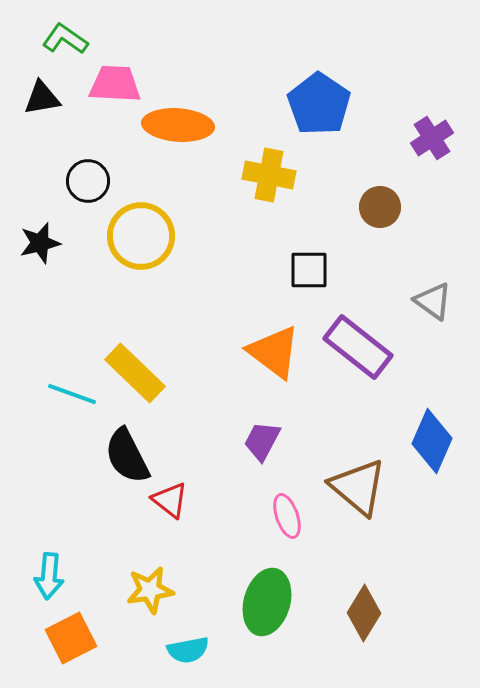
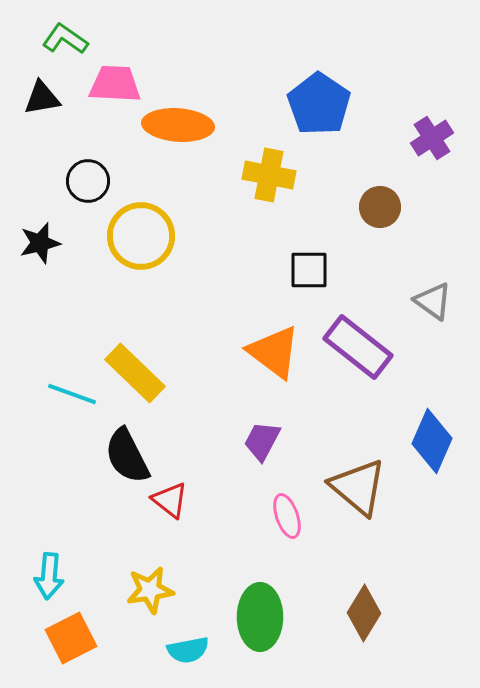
green ellipse: moved 7 px left, 15 px down; rotated 16 degrees counterclockwise
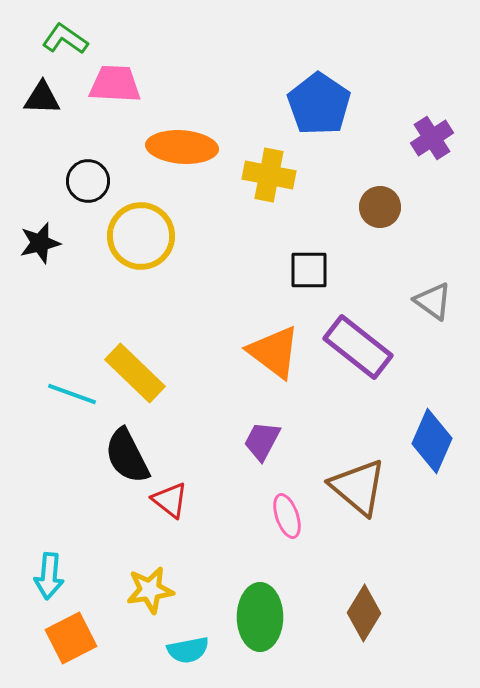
black triangle: rotated 12 degrees clockwise
orange ellipse: moved 4 px right, 22 px down
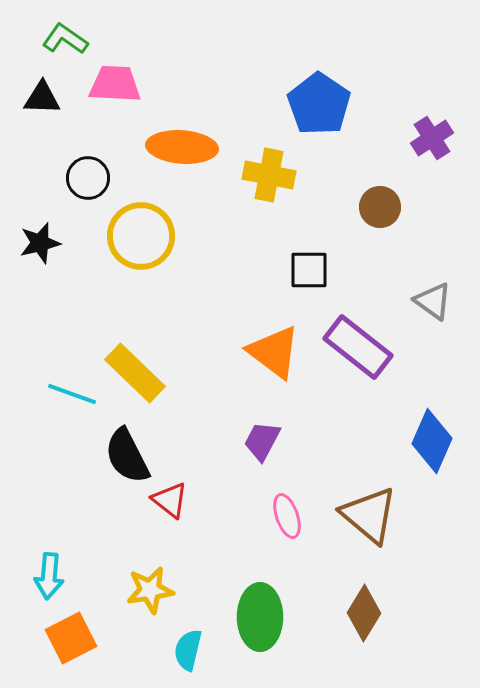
black circle: moved 3 px up
brown triangle: moved 11 px right, 28 px down
cyan semicircle: rotated 114 degrees clockwise
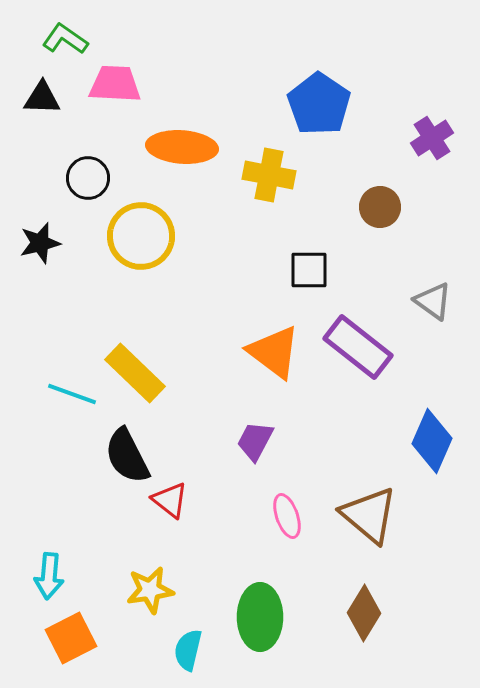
purple trapezoid: moved 7 px left
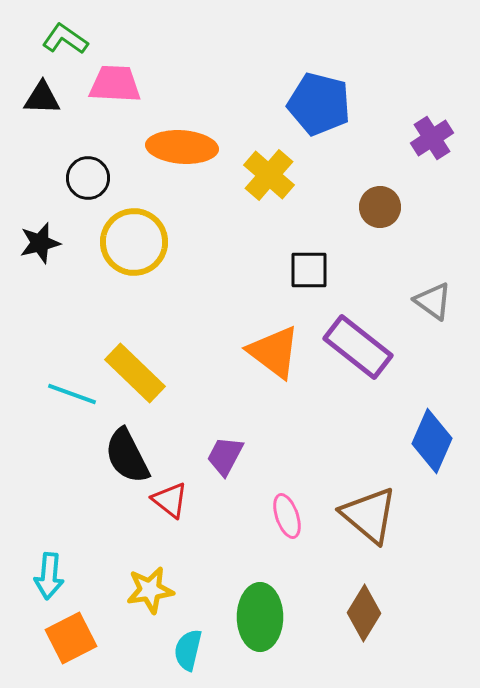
blue pentagon: rotated 20 degrees counterclockwise
yellow cross: rotated 30 degrees clockwise
yellow circle: moved 7 px left, 6 px down
purple trapezoid: moved 30 px left, 15 px down
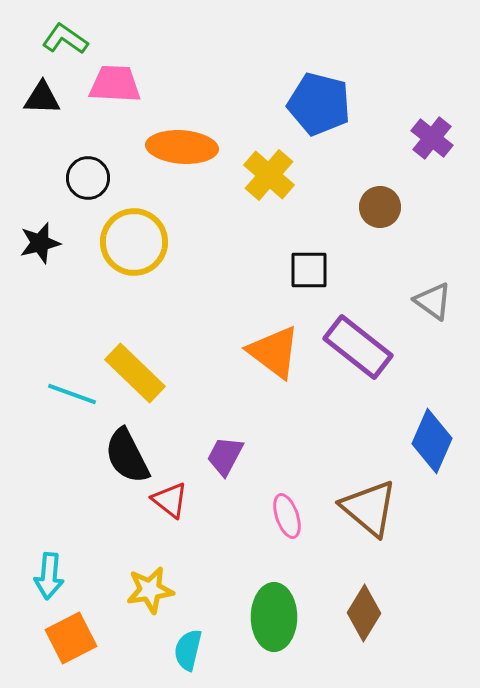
purple cross: rotated 18 degrees counterclockwise
brown triangle: moved 7 px up
green ellipse: moved 14 px right
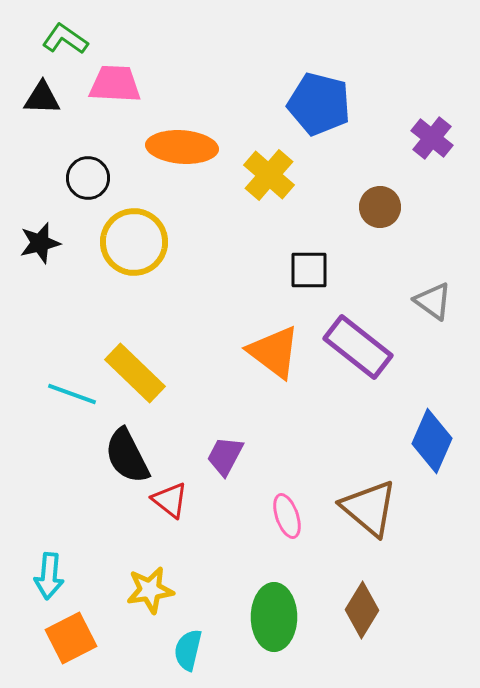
brown diamond: moved 2 px left, 3 px up
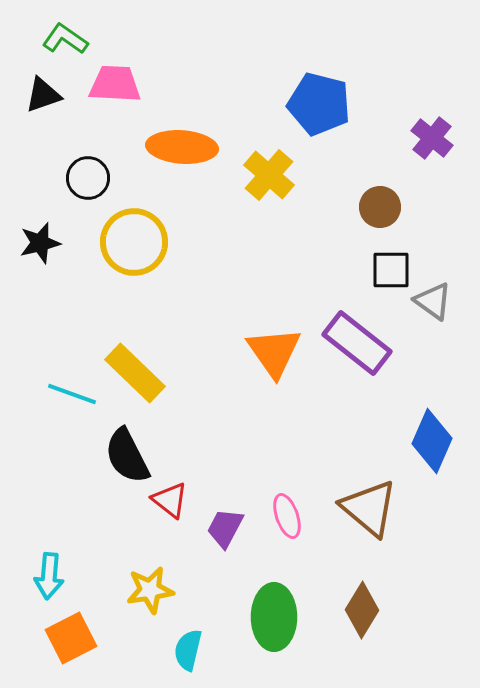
black triangle: moved 1 px right, 3 px up; rotated 21 degrees counterclockwise
black square: moved 82 px right
purple rectangle: moved 1 px left, 4 px up
orange triangle: rotated 18 degrees clockwise
purple trapezoid: moved 72 px down
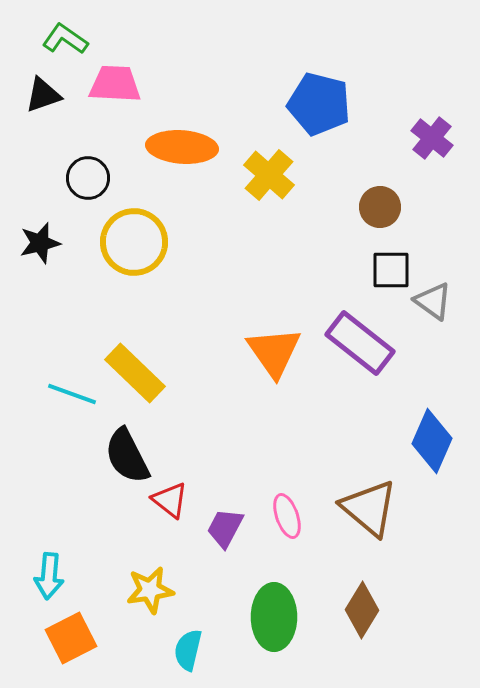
purple rectangle: moved 3 px right
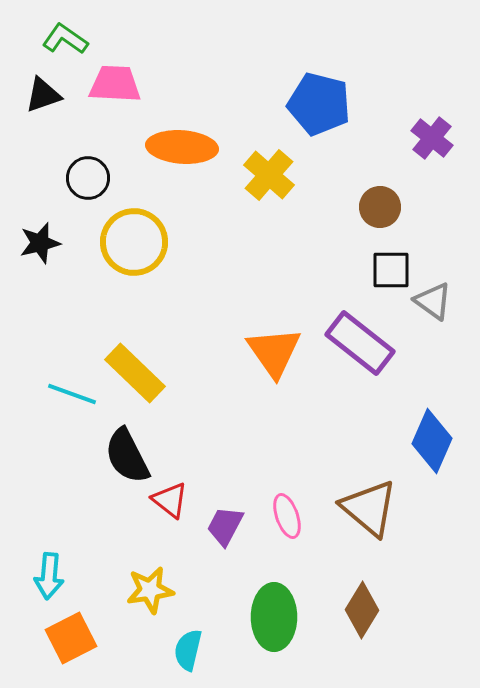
purple trapezoid: moved 2 px up
